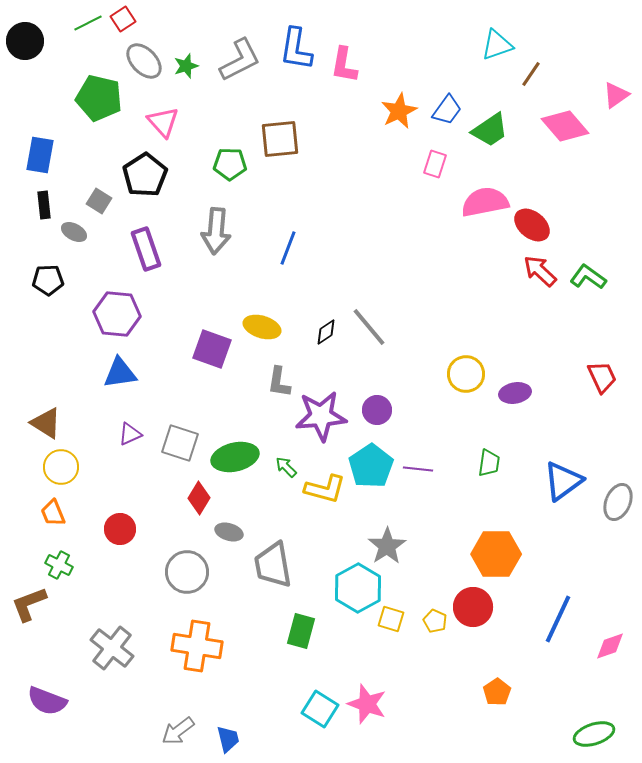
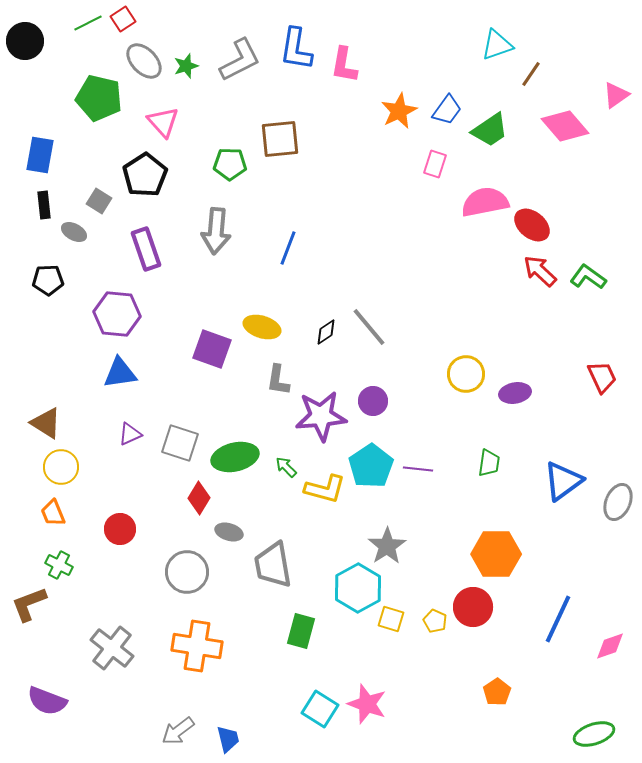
gray L-shape at (279, 382): moved 1 px left, 2 px up
purple circle at (377, 410): moved 4 px left, 9 px up
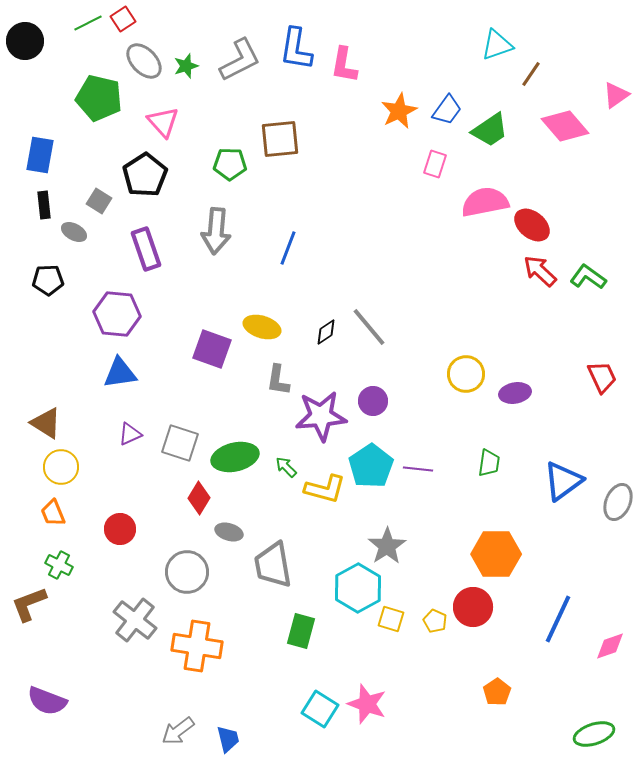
gray cross at (112, 648): moved 23 px right, 28 px up
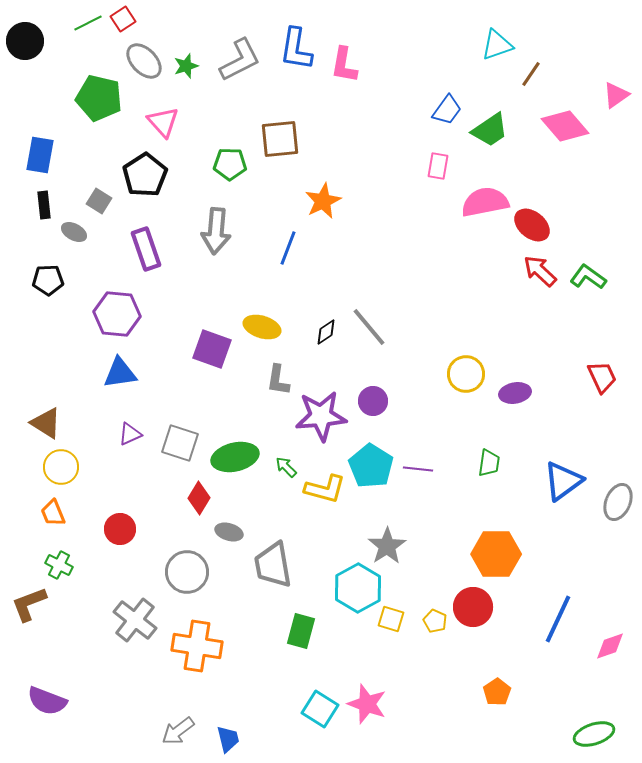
orange star at (399, 111): moved 76 px left, 90 px down
pink rectangle at (435, 164): moved 3 px right, 2 px down; rotated 8 degrees counterclockwise
cyan pentagon at (371, 466): rotated 6 degrees counterclockwise
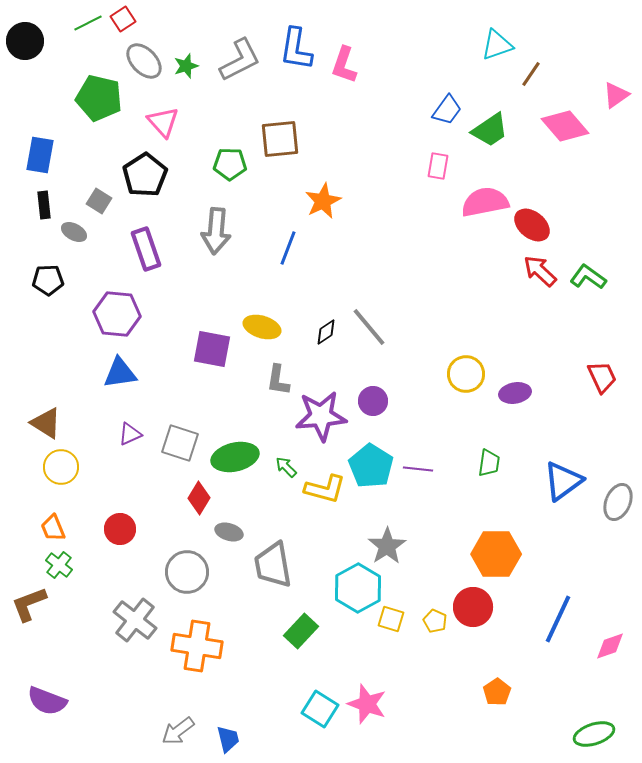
pink L-shape at (344, 65): rotated 9 degrees clockwise
purple square at (212, 349): rotated 9 degrees counterclockwise
orange trapezoid at (53, 513): moved 15 px down
green cross at (59, 565): rotated 12 degrees clockwise
green rectangle at (301, 631): rotated 28 degrees clockwise
